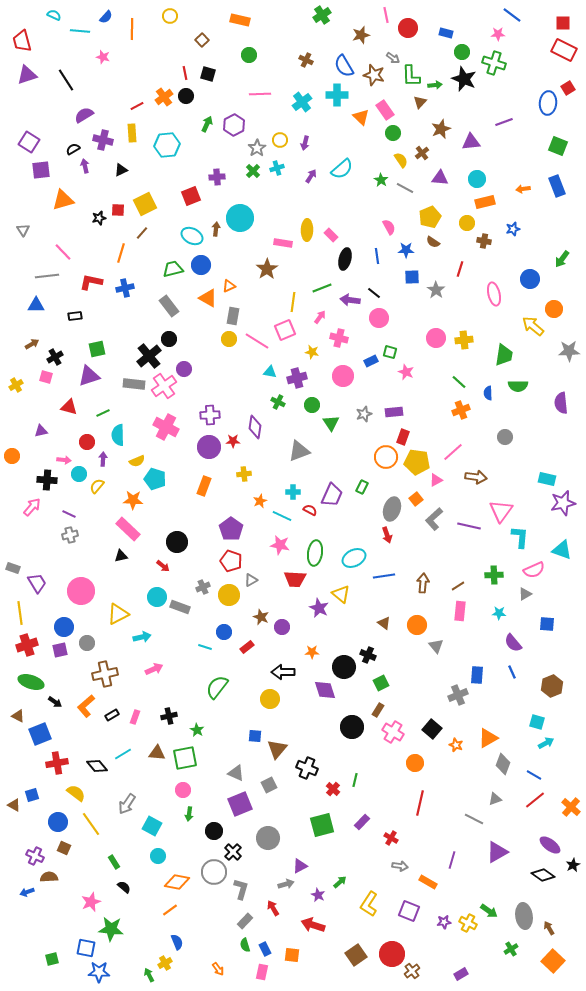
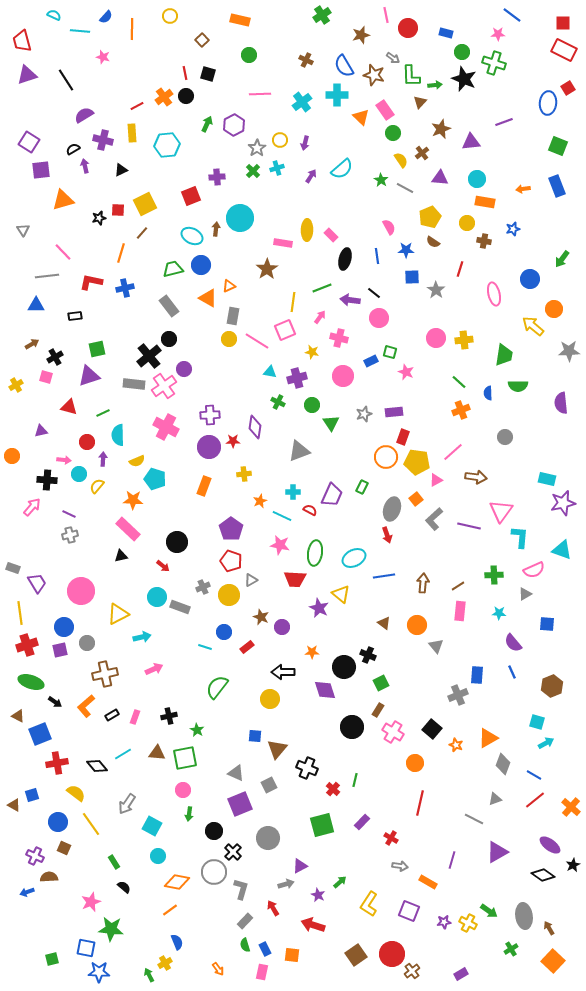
orange rectangle at (485, 202): rotated 24 degrees clockwise
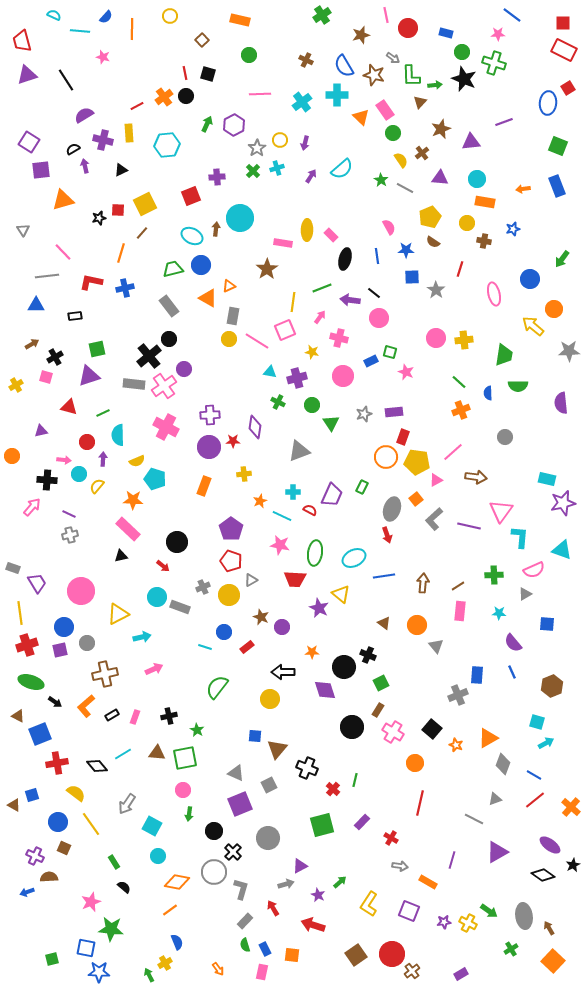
yellow rectangle at (132, 133): moved 3 px left
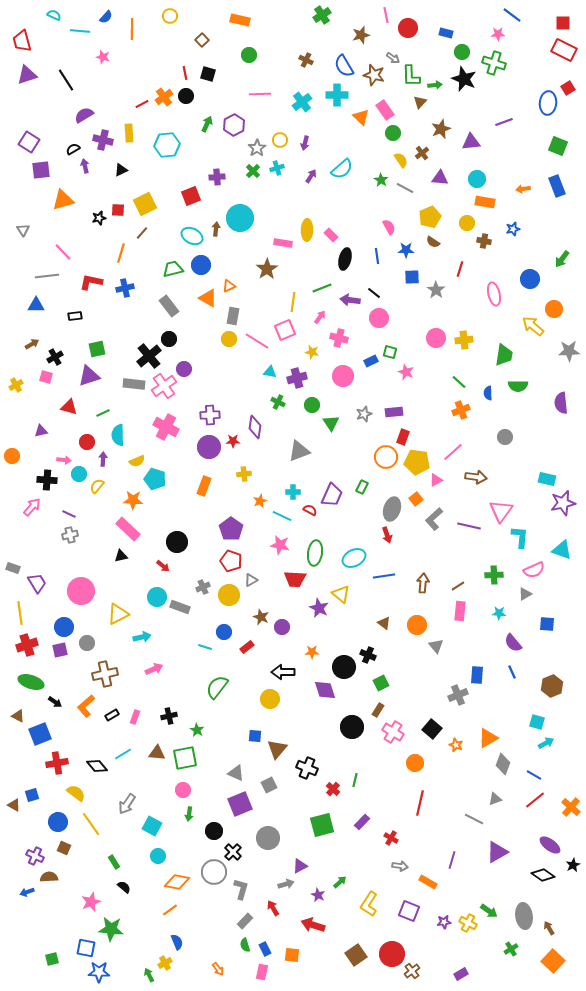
red line at (137, 106): moved 5 px right, 2 px up
